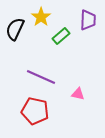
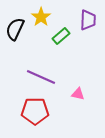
red pentagon: rotated 12 degrees counterclockwise
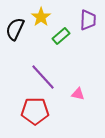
purple line: moved 2 px right; rotated 24 degrees clockwise
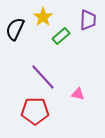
yellow star: moved 2 px right
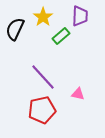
purple trapezoid: moved 8 px left, 4 px up
red pentagon: moved 7 px right, 1 px up; rotated 12 degrees counterclockwise
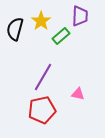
yellow star: moved 2 px left, 4 px down
black semicircle: rotated 10 degrees counterclockwise
purple line: rotated 72 degrees clockwise
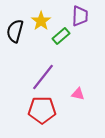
black semicircle: moved 2 px down
purple line: rotated 8 degrees clockwise
red pentagon: rotated 12 degrees clockwise
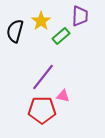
pink triangle: moved 15 px left, 2 px down
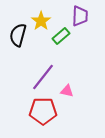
black semicircle: moved 3 px right, 4 px down
pink triangle: moved 4 px right, 5 px up
red pentagon: moved 1 px right, 1 px down
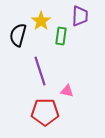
green rectangle: rotated 42 degrees counterclockwise
purple line: moved 3 px left, 6 px up; rotated 56 degrees counterclockwise
red pentagon: moved 2 px right, 1 px down
